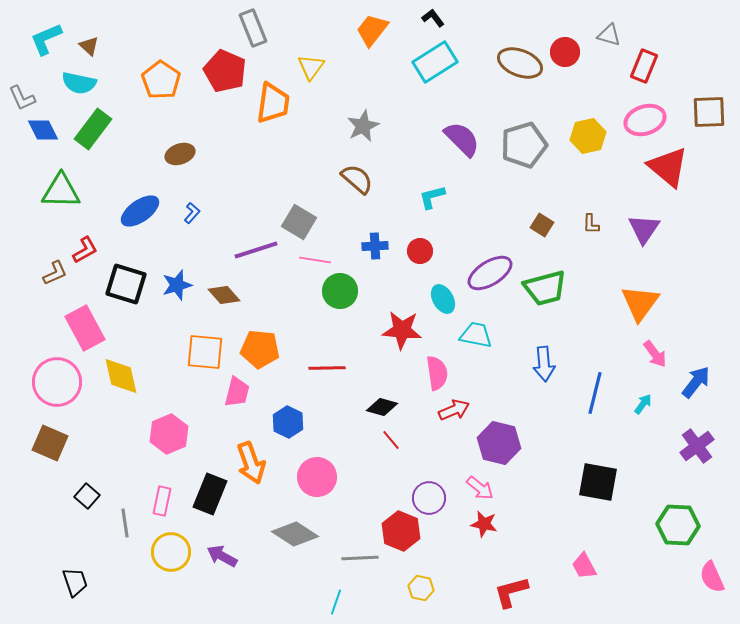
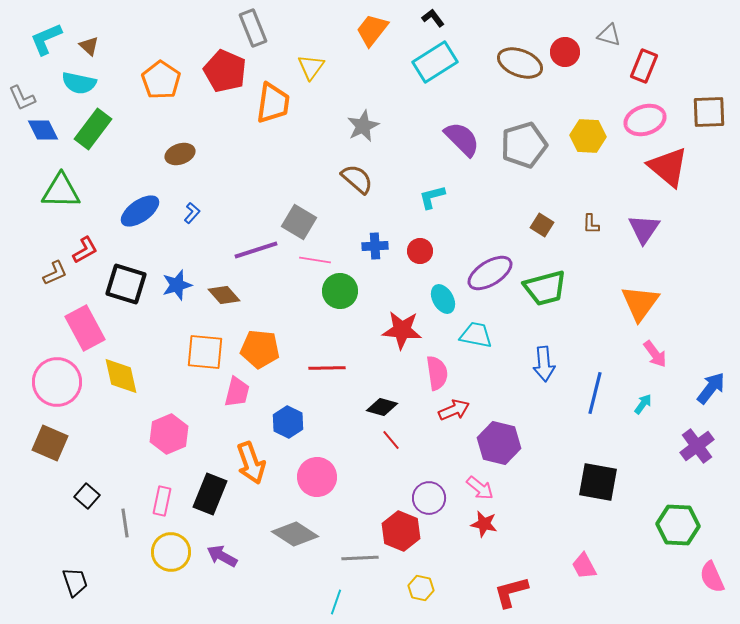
yellow hexagon at (588, 136): rotated 16 degrees clockwise
blue arrow at (696, 382): moved 15 px right, 6 px down
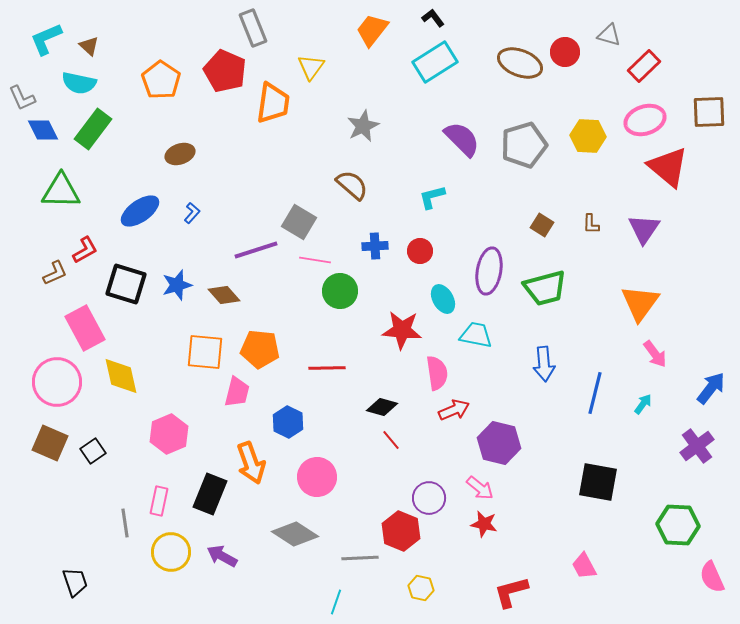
red rectangle at (644, 66): rotated 24 degrees clockwise
brown semicircle at (357, 179): moved 5 px left, 6 px down
purple ellipse at (490, 273): moved 1 px left, 2 px up; rotated 48 degrees counterclockwise
black square at (87, 496): moved 6 px right, 45 px up; rotated 15 degrees clockwise
pink rectangle at (162, 501): moved 3 px left
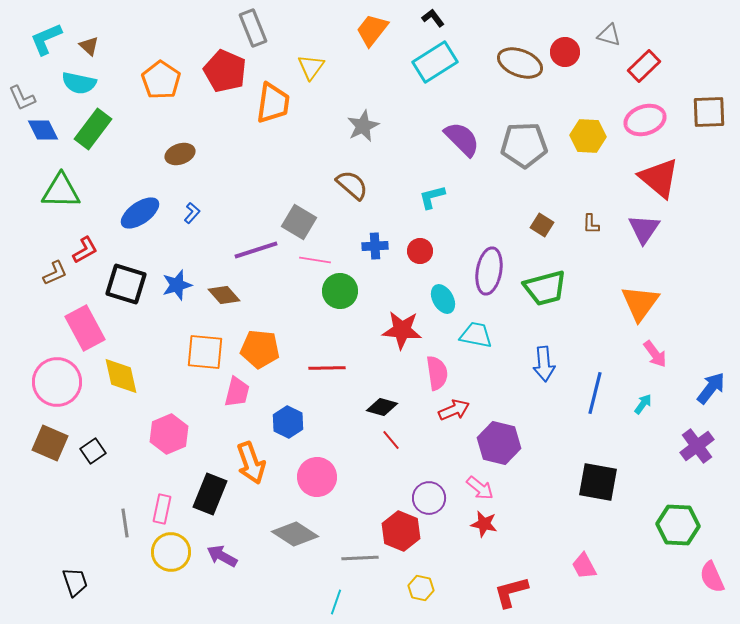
gray pentagon at (524, 145): rotated 15 degrees clockwise
red triangle at (668, 167): moved 9 px left, 11 px down
blue ellipse at (140, 211): moved 2 px down
pink rectangle at (159, 501): moved 3 px right, 8 px down
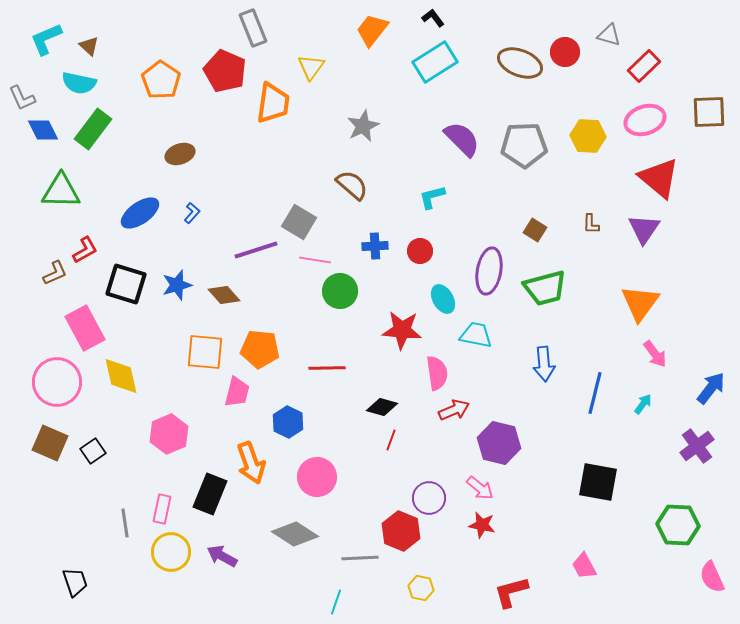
brown square at (542, 225): moved 7 px left, 5 px down
red line at (391, 440): rotated 60 degrees clockwise
red star at (484, 524): moved 2 px left, 1 px down
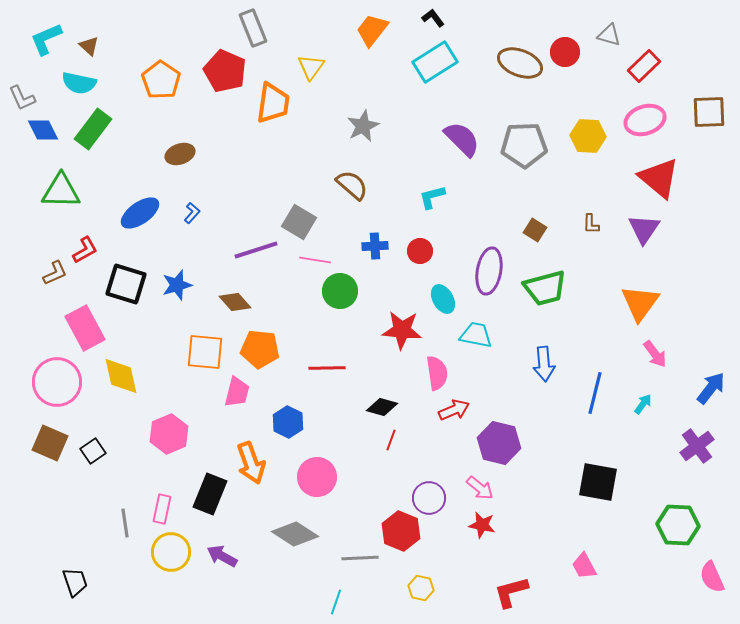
brown diamond at (224, 295): moved 11 px right, 7 px down
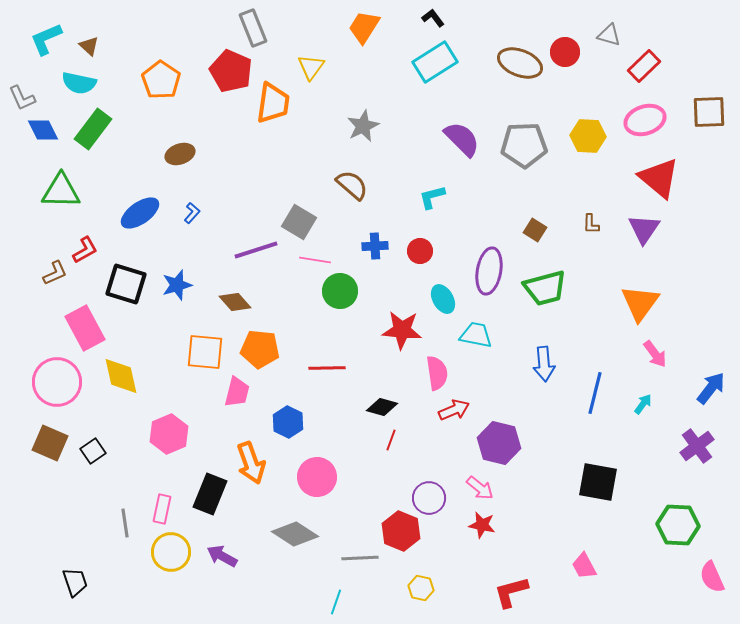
orange trapezoid at (372, 30): moved 8 px left, 3 px up; rotated 6 degrees counterclockwise
red pentagon at (225, 71): moved 6 px right
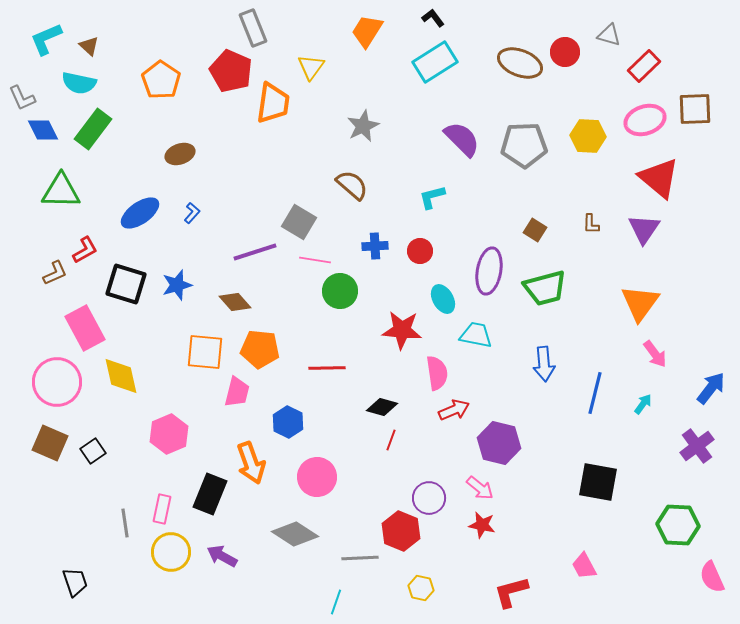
orange trapezoid at (364, 27): moved 3 px right, 4 px down
brown square at (709, 112): moved 14 px left, 3 px up
purple line at (256, 250): moved 1 px left, 2 px down
